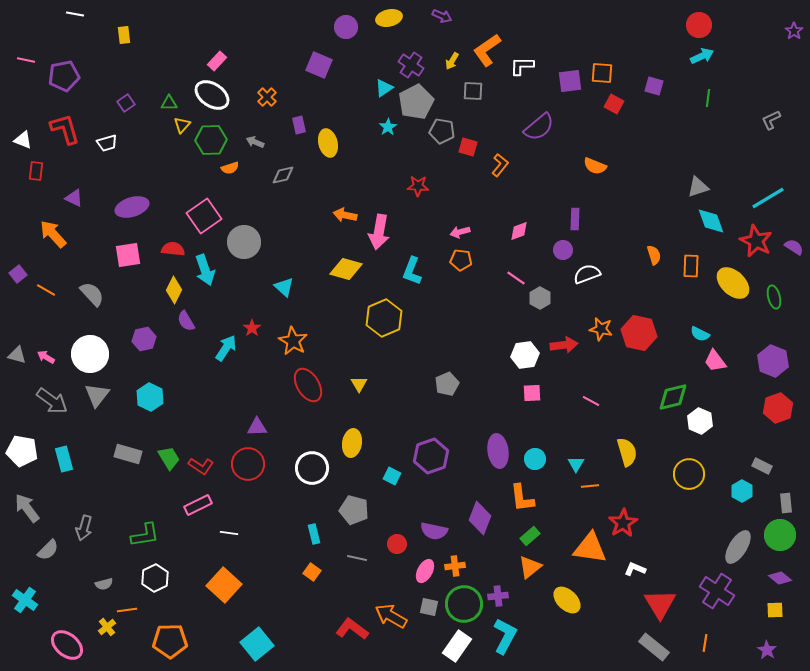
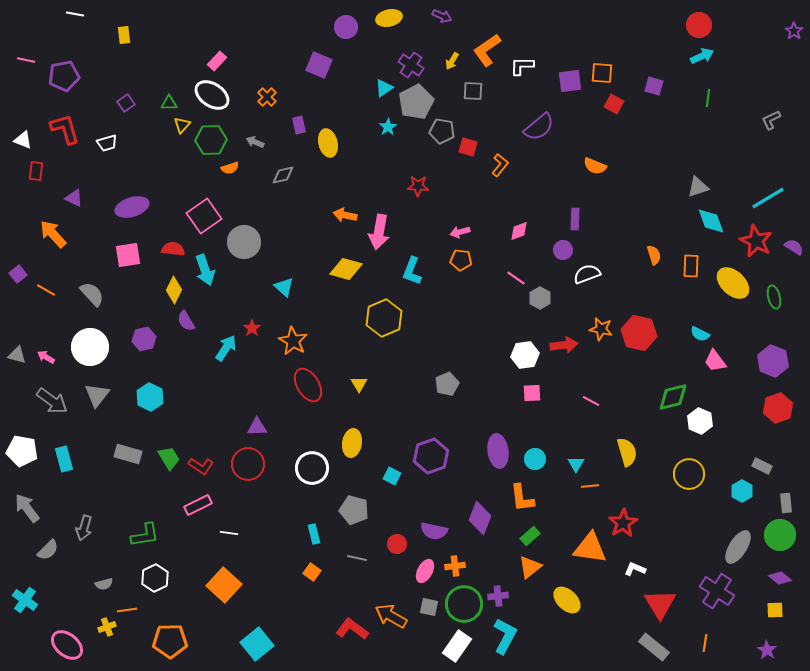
white circle at (90, 354): moved 7 px up
yellow cross at (107, 627): rotated 18 degrees clockwise
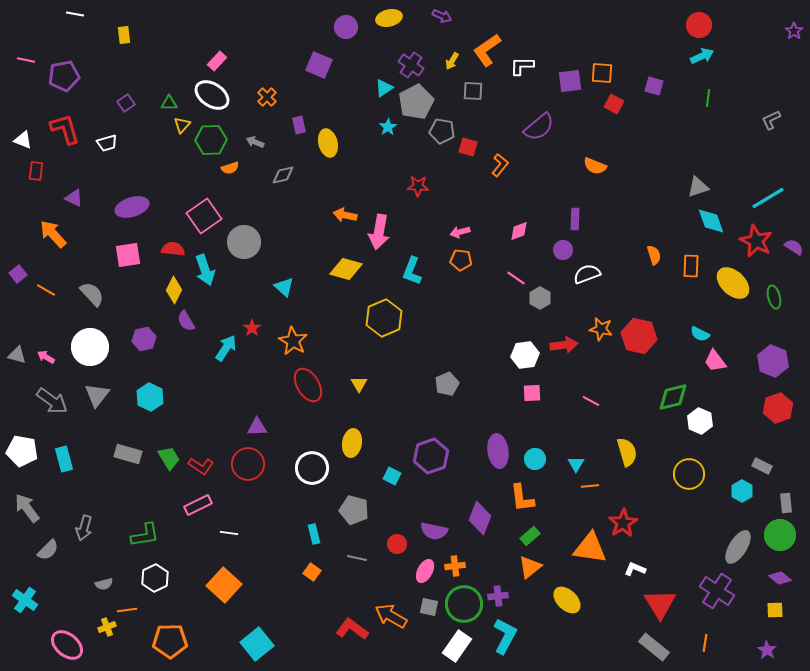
red hexagon at (639, 333): moved 3 px down
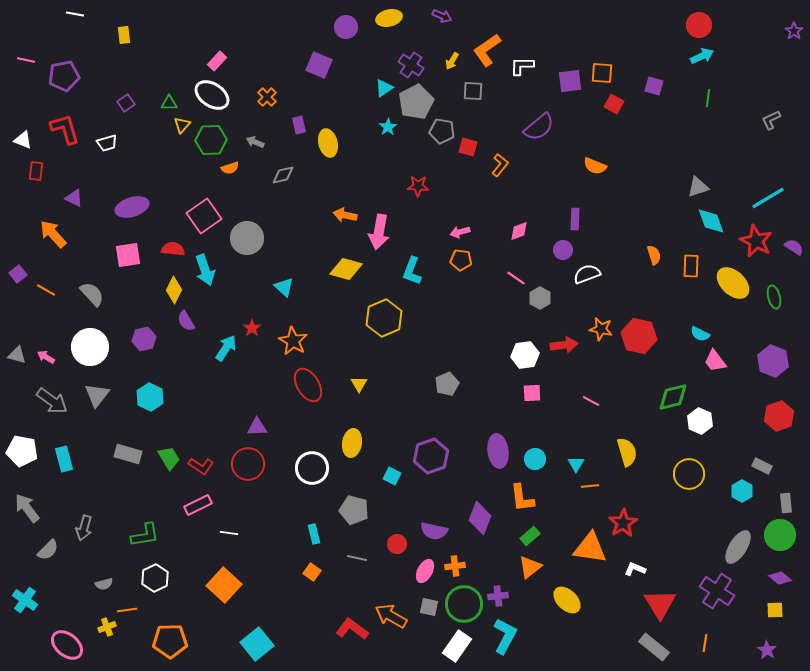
gray circle at (244, 242): moved 3 px right, 4 px up
red hexagon at (778, 408): moved 1 px right, 8 px down
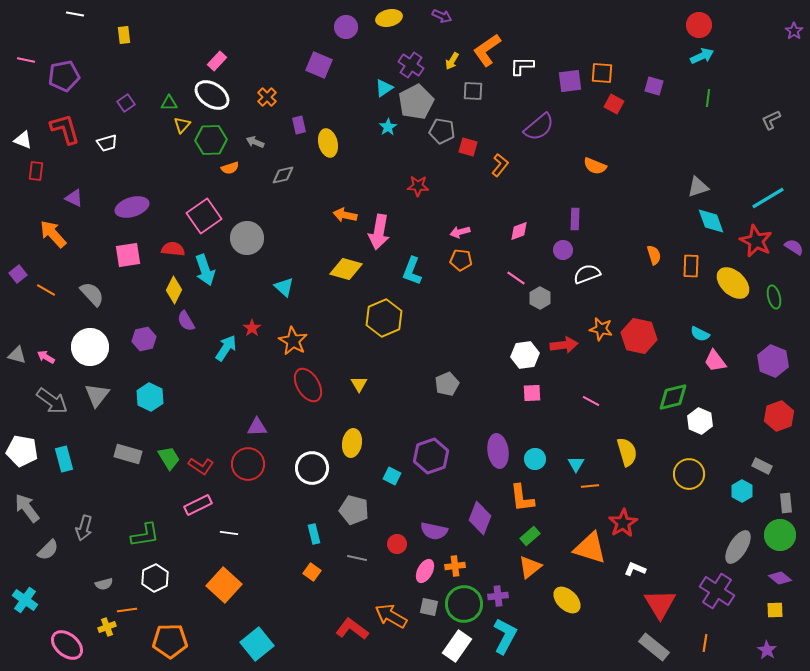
orange triangle at (590, 548): rotated 9 degrees clockwise
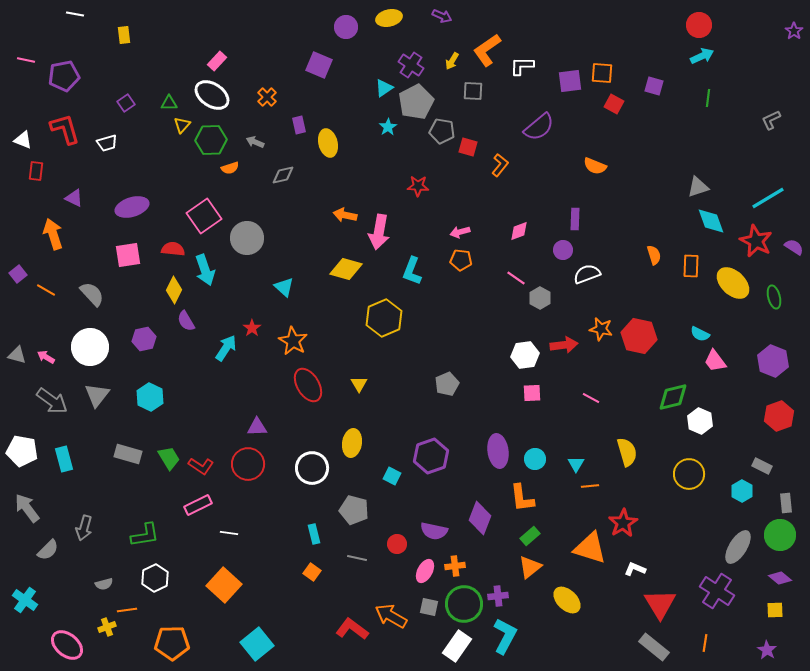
orange arrow at (53, 234): rotated 24 degrees clockwise
pink line at (591, 401): moved 3 px up
orange pentagon at (170, 641): moved 2 px right, 2 px down
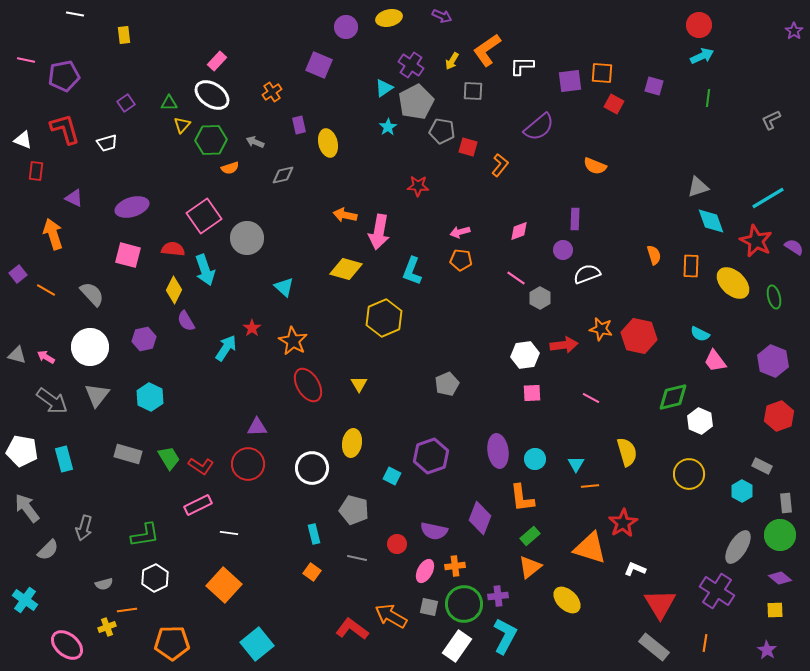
orange cross at (267, 97): moved 5 px right, 5 px up; rotated 12 degrees clockwise
pink square at (128, 255): rotated 24 degrees clockwise
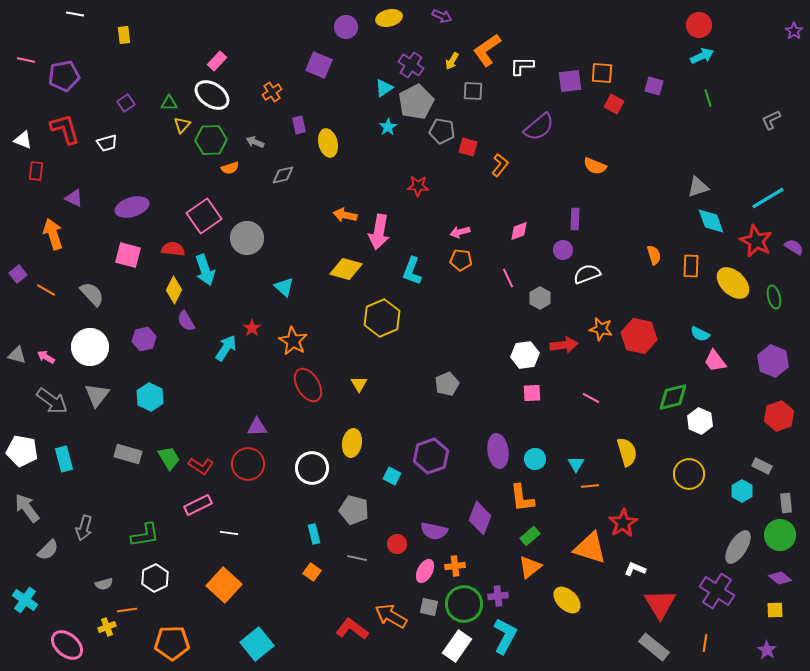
green line at (708, 98): rotated 24 degrees counterclockwise
pink line at (516, 278): moved 8 px left; rotated 30 degrees clockwise
yellow hexagon at (384, 318): moved 2 px left
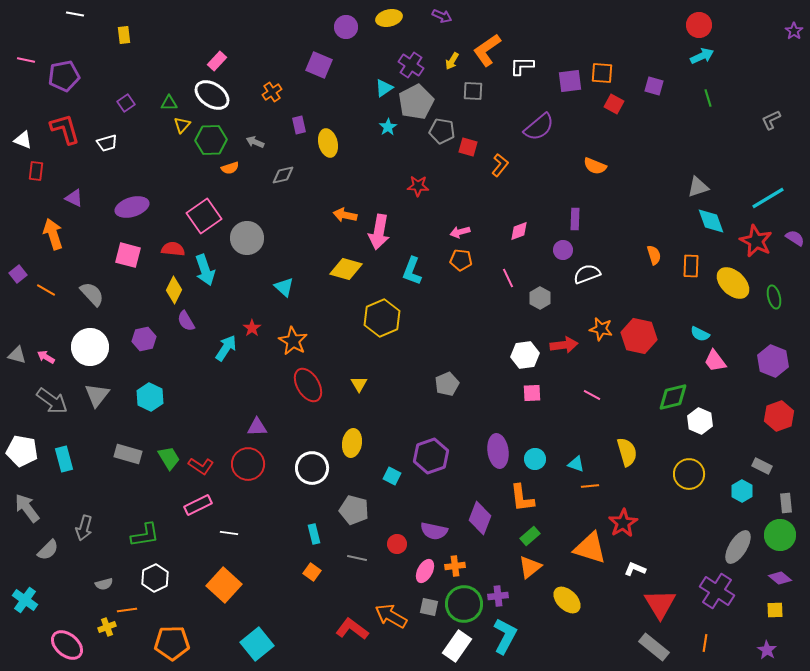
purple semicircle at (794, 247): moved 1 px right, 9 px up
pink line at (591, 398): moved 1 px right, 3 px up
cyan triangle at (576, 464): rotated 42 degrees counterclockwise
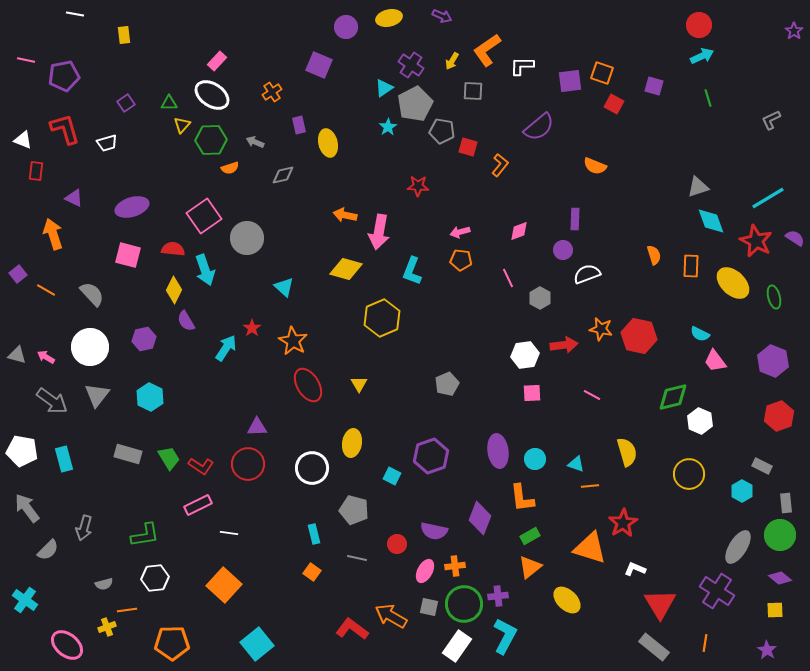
orange square at (602, 73): rotated 15 degrees clockwise
gray pentagon at (416, 102): moved 1 px left, 2 px down
green rectangle at (530, 536): rotated 12 degrees clockwise
white hexagon at (155, 578): rotated 20 degrees clockwise
